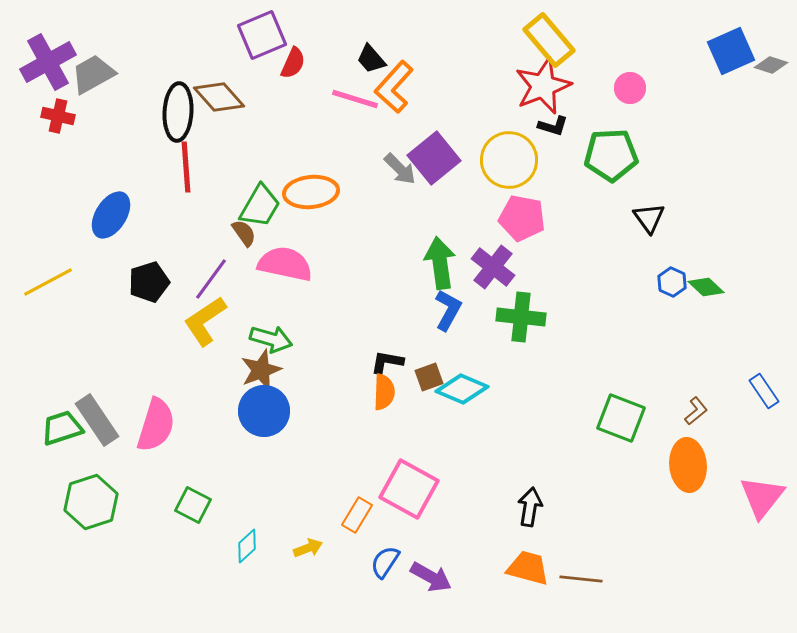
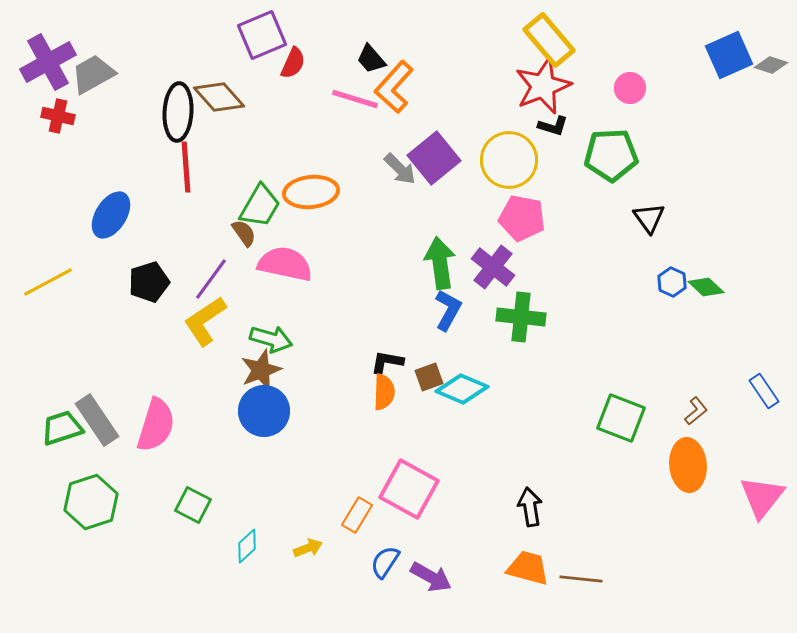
blue square at (731, 51): moved 2 px left, 4 px down
black arrow at (530, 507): rotated 18 degrees counterclockwise
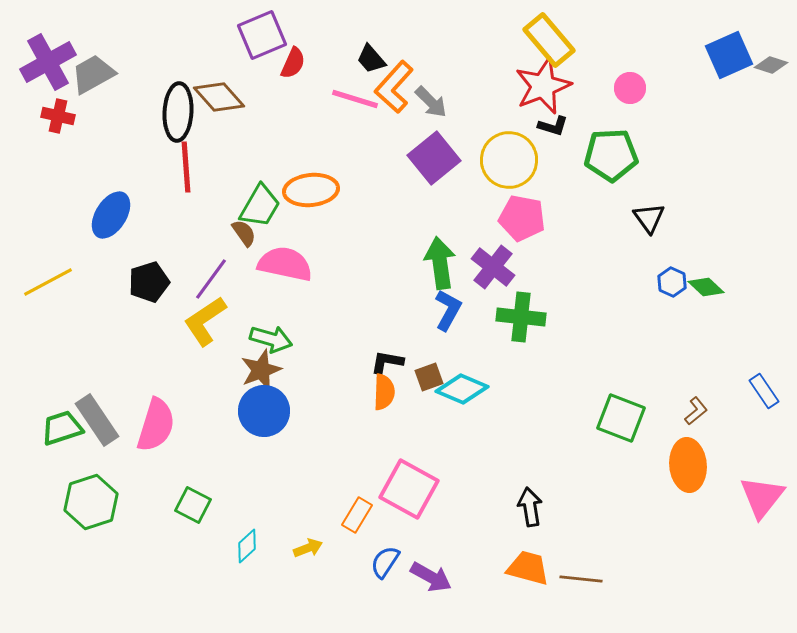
gray arrow at (400, 169): moved 31 px right, 67 px up
orange ellipse at (311, 192): moved 2 px up
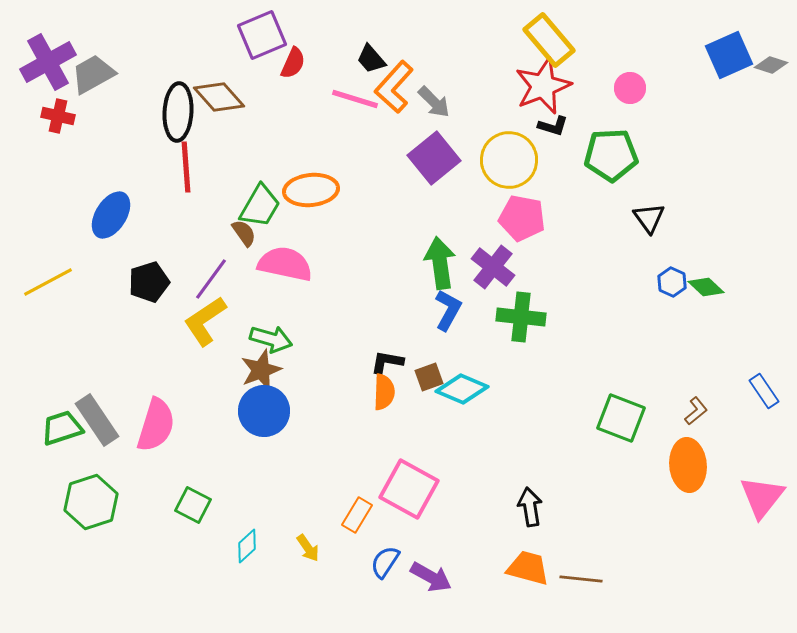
gray arrow at (431, 102): moved 3 px right
yellow arrow at (308, 548): rotated 76 degrees clockwise
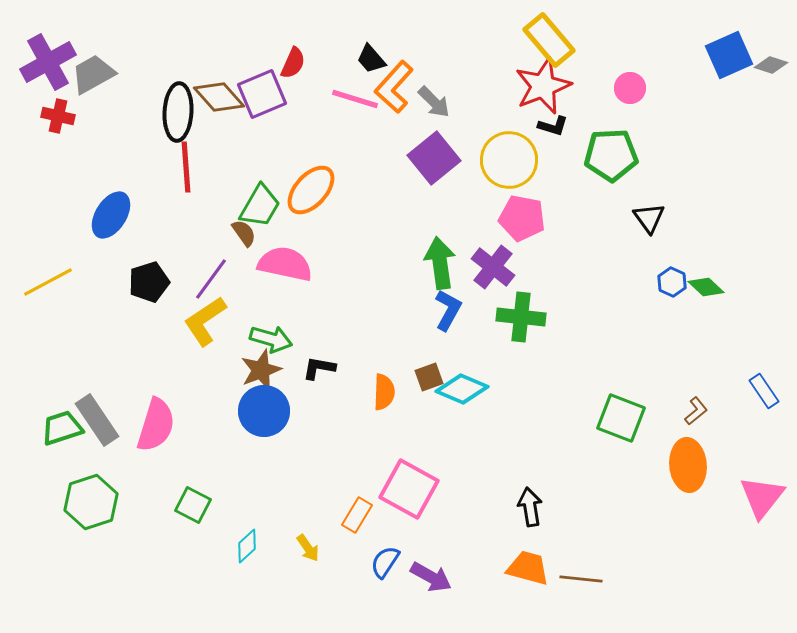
purple square at (262, 35): moved 59 px down
orange ellipse at (311, 190): rotated 42 degrees counterclockwise
black L-shape at (387, 362): moved 68 px left, 6 px down
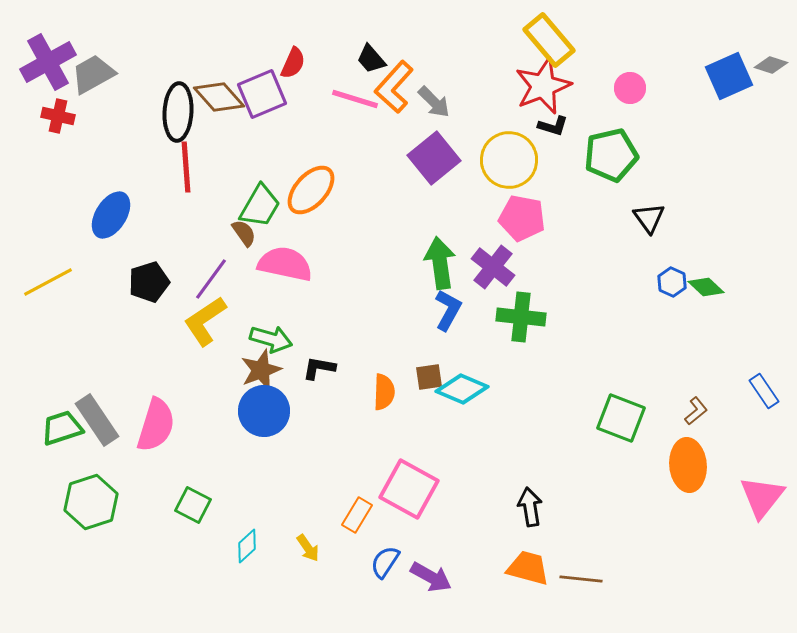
blue square at (729, 55): moved 21 px down
green pentagon at (611, 155): rotated 10 degrees counterclockwise
brown square at (429, 377): rotated 12 degrees clockwise
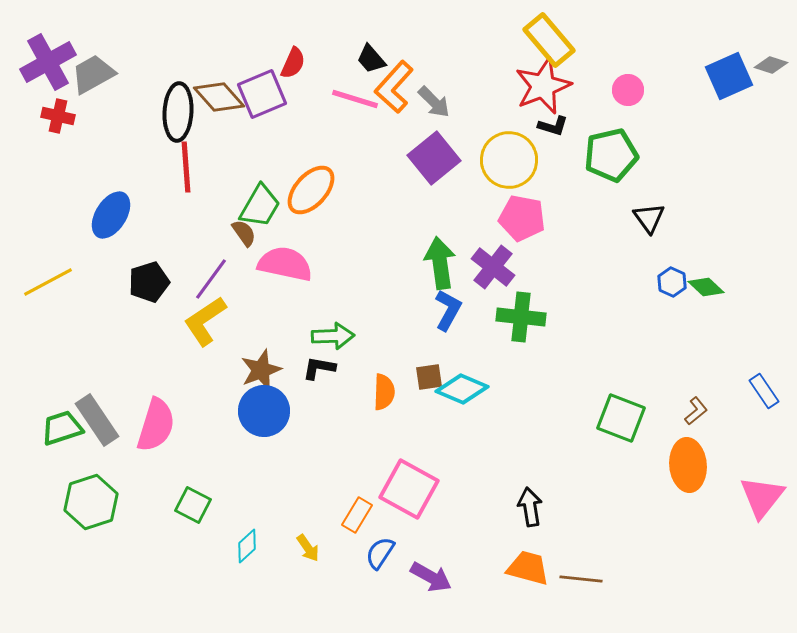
pink circle at (630, 88): moved 2 px left, 2 px down
green arrow at (271, 339): moved 62 px right, 3 px up; rotated 18 degrees counterclockwise
blue semicircle at (385, 562): moved 5 px left, 9 px up
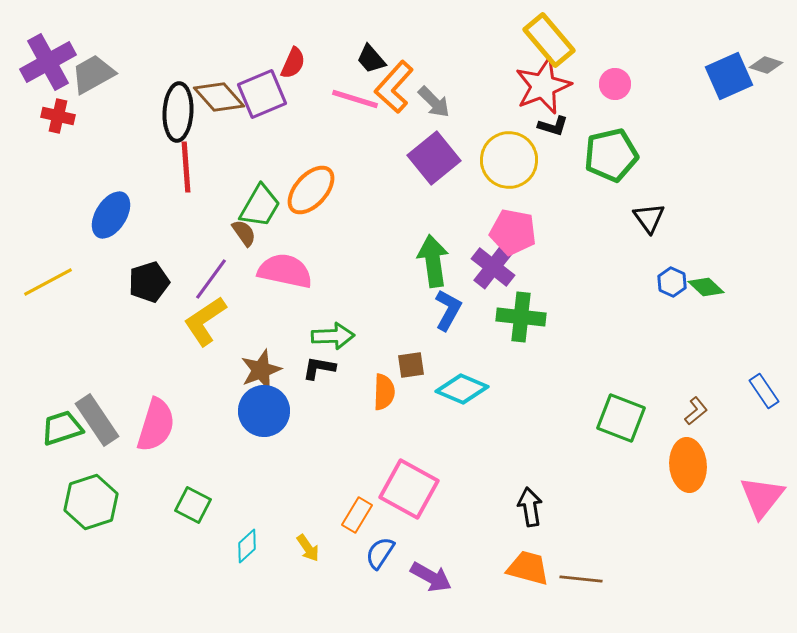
gray diamond at (771, 65): moved 5 px left
pink circle at (628, 90): moved 13 px left, 6 px up
pink pentagon at (522, 218): moved 9 px left, 14 px down
green arrow at (440, 263): moved 7 px left, 2 px up
pink semicircle at (285, 264): moved 7 px down
brown square at (429, 377): moved 18 px left, 12 px up
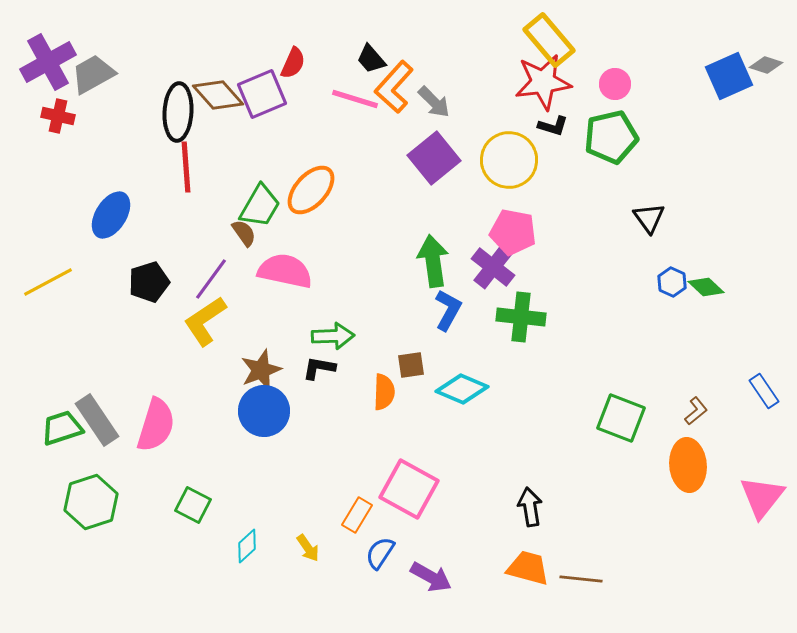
red star at (543, 86): moved 4 px up; rotated 14 degrees clockwise
brown diamond at (219, 97): moved 1 px left, 2 px up
green pentagon at (611, 155): moved 18 px up
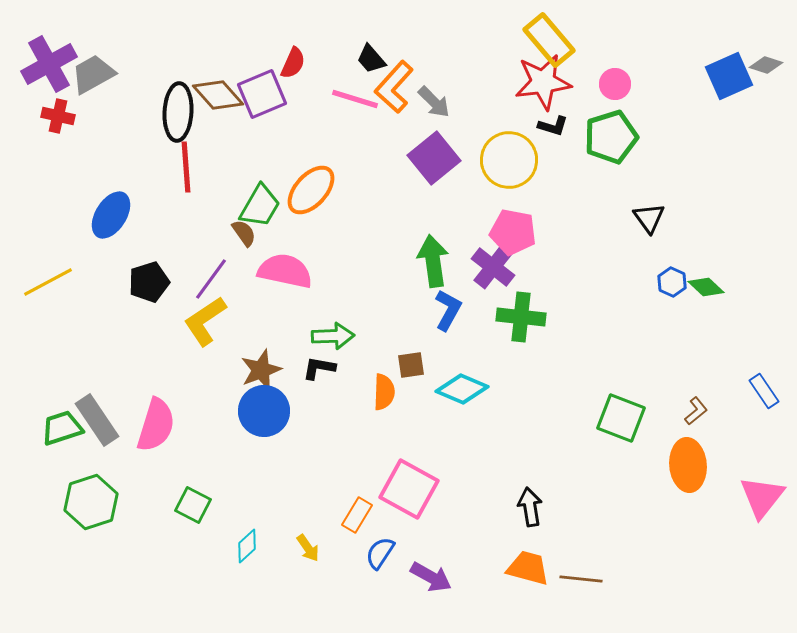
purple cross at (48, 62): moved 1 px right, 2 px down
green pentagon at (611, 137): rotated 4 degrees counterclockwise
